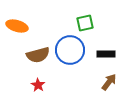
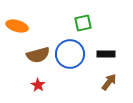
green square: moved 2 px left
blue circle: moved 4 px down
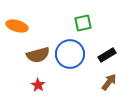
black rectangle: moved 1 px right, 1 px down; rotated 30 degrees counterclockwise
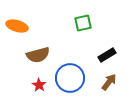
blue circle: moved 24 px down
red star: moved 1 px right
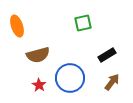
orange ellipse: rotated 55 degrees clockwise
brown arrow: moved 3 px right
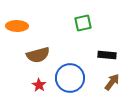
orange ellipse: rotated 70 degrees counterclockwise
black rectangle: rotated 36 degrees clockwise
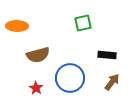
red star: moved 3 px left, 3 px down
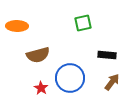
red star: moved 5 px right
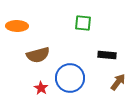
green square: rotated 18 degrees clockwise
brown arrow: moved 6 px right
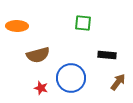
blue circle: moved 1 px right
red star: rotated 16 degrees counterclockwise
